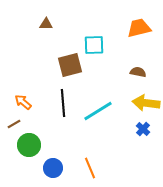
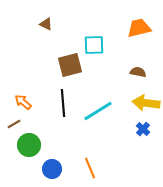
brown triangle: rotated 24 degrees clockwise
blue circle: moved 1 px left, 1 px down
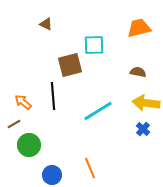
black line: moved 10 px left, 7 px up
blue circle: moved 6 px down
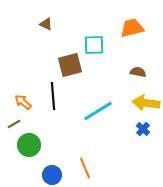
orange trapezoid: moved 7 px left
orange line: moved 5 px left
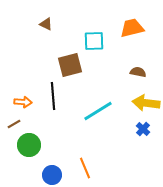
cyan square: moved 4 px up
orange arrow: rotated 144 degrees clockwise
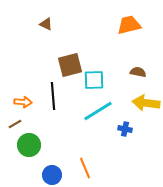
orange trapezoid: moved 3 px left, 3 px up
cyan square: moved 39 px down
brown line: moved 1 px right
blue cross: moved 18 px left; rotated 32 degrees counterclockwise
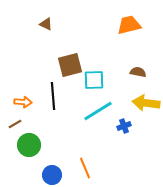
blue cross: moved 1 px left, 3 px up; rotated 32 degrees counterclockwise
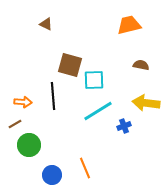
brown square: rotated 30 degrees clockwise
brown semicircle: moved 3 px right, 7 px up
